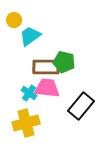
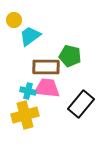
green pentagon: moved 6 px right, 6 px up
cyan cross: moved 1 px left, 2 px up; rotated 21 degrees counterclockwise
black rectangle: moved 2 px up
yellow cross: moved 1 px left, 8 px up
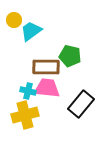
cyan trapezoid: moved 1 px right, 5 px up
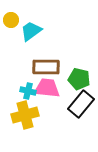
yellow circle: moved 3 px left
green pentagon: moved 9 px right, 23 px down
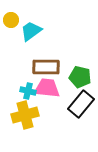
green pentagon: moved 1 px right, 2 px up
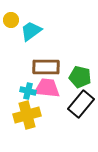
yellow cross: moved 2 px right
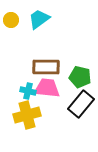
cyan trapezoid: moved 8 px right, 12 px up
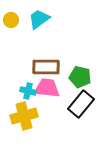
yellow cross: moved 3 px left, 1 px down
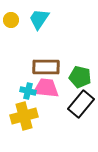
cyan trapezoid: rotated 20 degrees counterclockwise
pink trapezoid: moved 1 px left
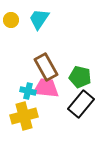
brown rectangle: rotated 60 degrees clockwise
